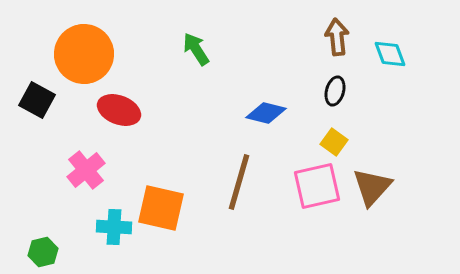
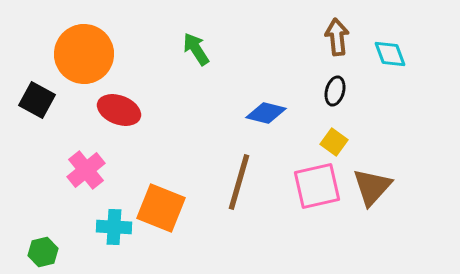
orange square: rotated 9 degrees clockwise
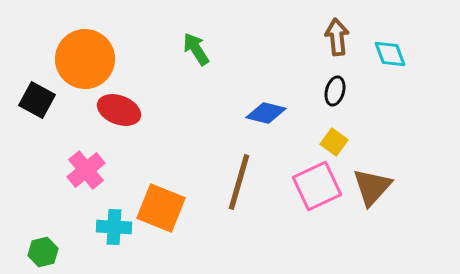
orange circle: moved 1 px right, 5 px down
pink square: rotated 12 degrees counterclockwise
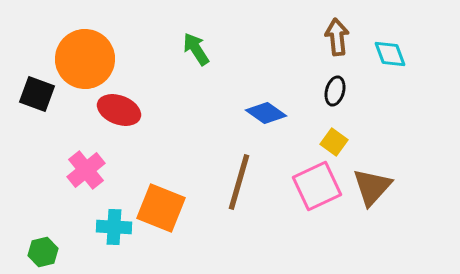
black square: moved 6 px up; rotated 9 degrees counterclockwise
blue diamond: rotated 21 degrees clockwise
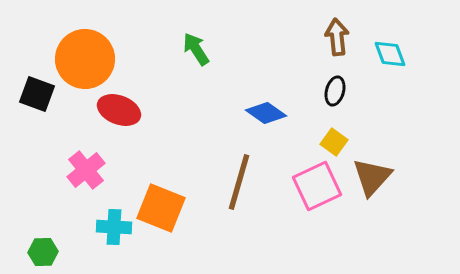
brown triangle: moved 10 px up
green hexagon: rotated 12 degrees clockwise
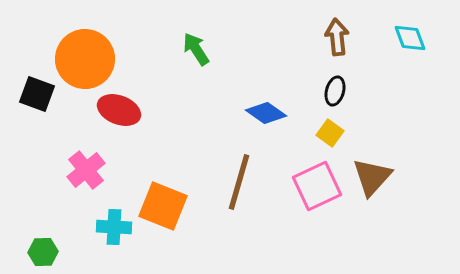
cyan diamond: moved 20 px right, 16 px up
yellow square: moved 4 px left, 9 px up
orange square: moved 2 px right, 2 px up
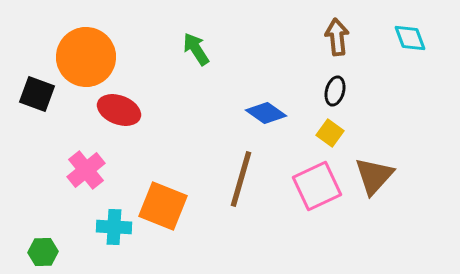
orange circle: moved 1 px right, 2 px up
brown triangle: moved 2 px right, 1 px up
brown line: moved 2 px right, 3 px up
